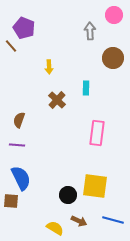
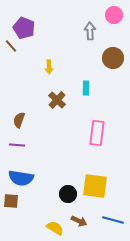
blue semicircle: rotated 125 degrees clockwise
black circle: moved 1 px up
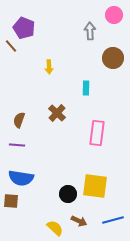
brown cross: moved 13 px down
blue line: rotated 30 degrees counterclockwise
yellow semicircle: rotated 12 degrees clockwise
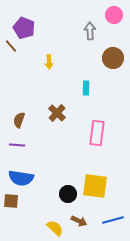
yellow arrow: moved 5 px up
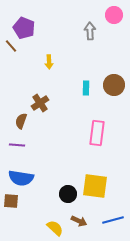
brown circle: moved 1 px right, 27 px down
brown cross: moved 17 px left, 10 px up; rotated 12 degrees clockwise
brown semicircle: moved 2 px right, 1 px down
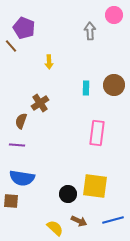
blue semicircle: moved 1 px right
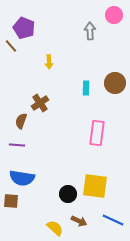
brown circle: moved 1 px right, 2 px up
blue line: rotated 40 degrees clockwise
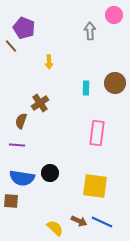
black circle: moved 18 px left, 21 px up
blue line: moved 11 px left, 2 px down
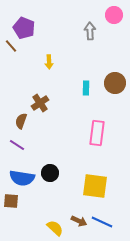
purple line: rotated 28 degrees clockwise
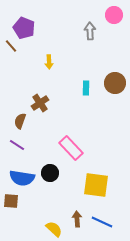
brown semicircle: moved 1 px left
pink rectangle: moved 26 px left, 15 px down; rotated 50 degrees counterclockwise
yellow square: moved 1 px right, 1 px up
brown arrow: moved 2 px left, 2 px up; rotated 119 degrees counterclockwise
yellow semicircle: moved 1 px left, 1 px down
